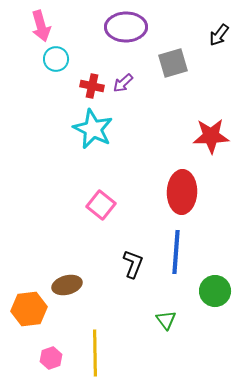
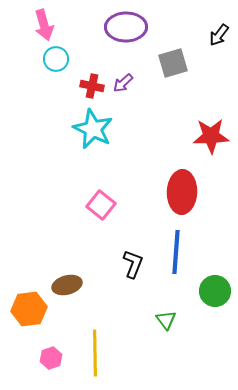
pink arrow: moved 3 px right, 1 px up
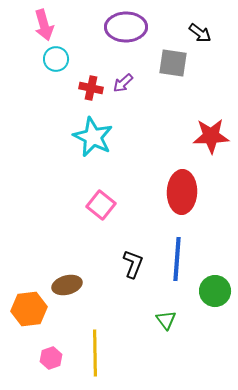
black arrow: moved 19 px left, 2 px up; rotated 90 degrees counterclockwise
gray square: rotated 24 degrees clockwise
red cross: moved 1 px left, 2 px down
cyan star: moved 8 px down
blue line: moved 1 px right, 7 px down
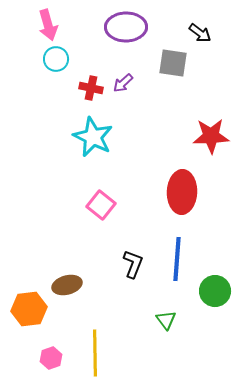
pink arrow: moved 4 px right
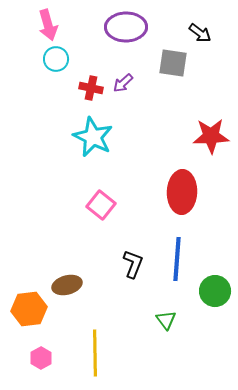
pink hexagon: moved 10 px left; rotated 10 degrees counterclockwise
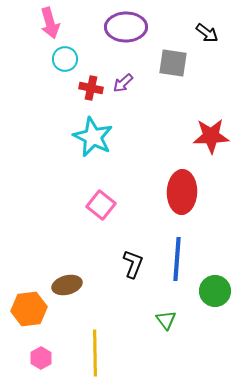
pink arrow: moved 2 px right, 2 px up
black arrow: moved 7 px right
cyan circle: moved 9 px right
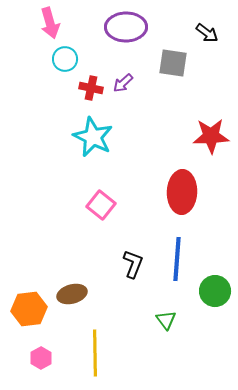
brown ellipse: moved 5 px right, 9 px down
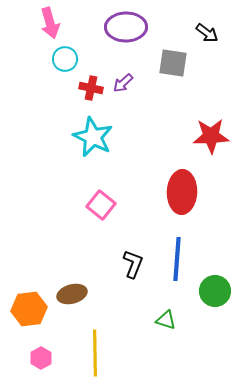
green triangle: rotated 35 degrees counterclockwise
